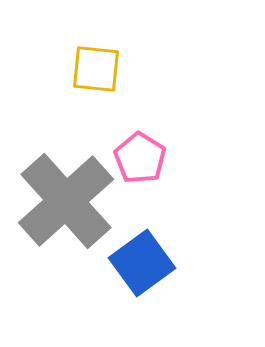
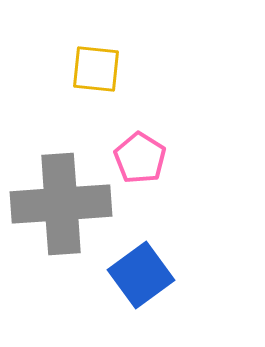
gray cross: moved 5 px left, 3 px down; rotated 38 degrees clockwise
blue square: moved 1 px left, 12 px down
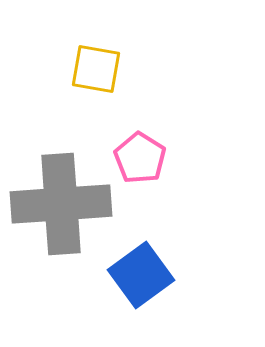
yellow square: rotated 4 degrees clockwise
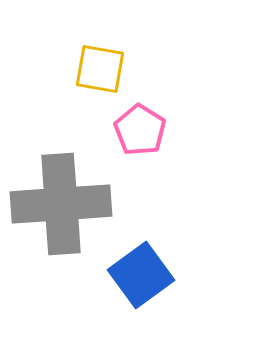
yellow square: moved 4 px right
pink pentagon: moved 28 px up
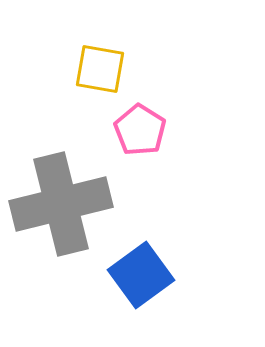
gray cross: rotated 10 degrees counterclockwise
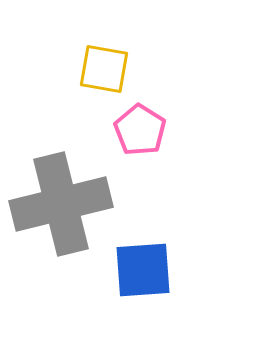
yellow square: moved 4 px right
blue square: moved 2 px right, 5 px up; rotated 32 degrees clockwise
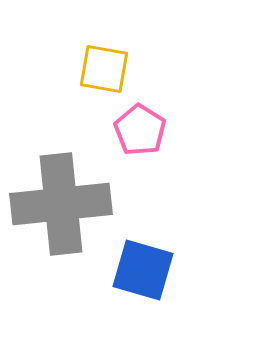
gray cross: rotated 8 degrees clockwise
blue square: rotated 20 degrees clockwise
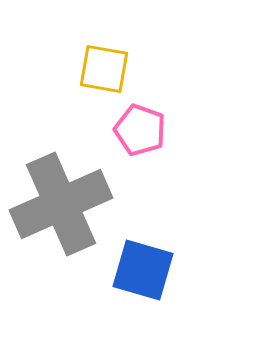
pink pentagon: rotated 12 degrees counterclockwise
gray cross: rotated 18 degrees counterclockwise
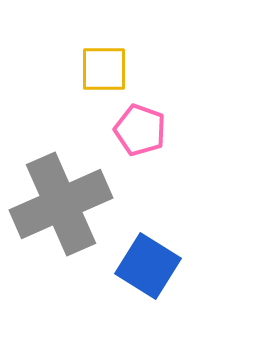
yellow square: rotated 10 degrees counterclockwise
blue square: moved 5 px right, 4 px up; rotated 16 degrees clockwise
